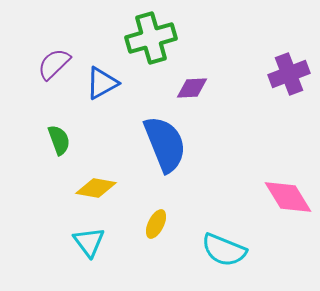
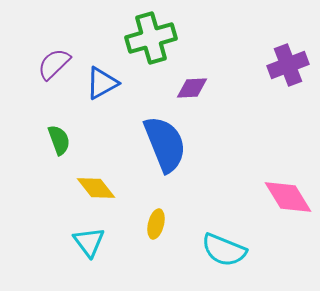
purple cross: moved 1 px left, 9 px up
yellow diamond: rotated 42 degrees clockwise
yellow ellipse: rotated 12 degrees counterclockwise
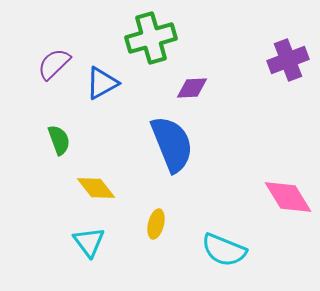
purple cross: moved 5 px up
blue semicircle: moved 7 px right
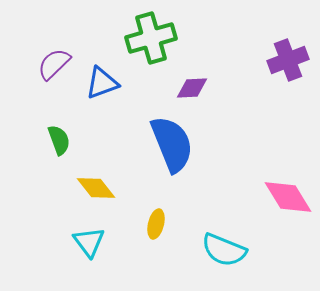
blue triangle: rotated 9 degrees clockwise
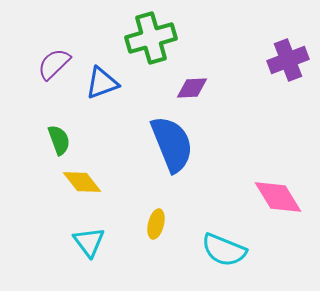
yellow diamond: moved 14 px left, 6 px up
pink diamond: moved 10 px left
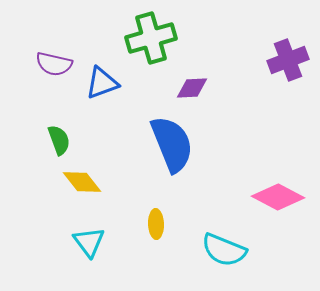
purple semicircle: rotated 123 degrees counterclockwise
pink diamond: rotated 30 degrees counterclockwise
yellow ellipse: rotated 16 degrees counterclockwise
